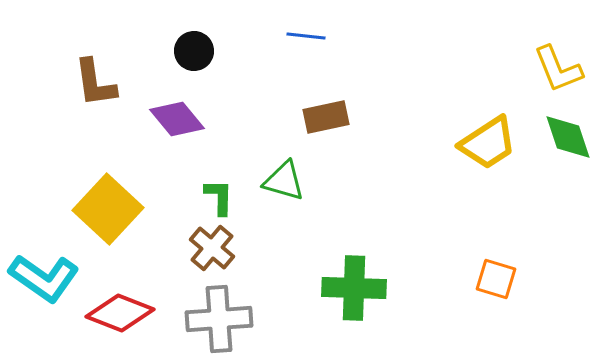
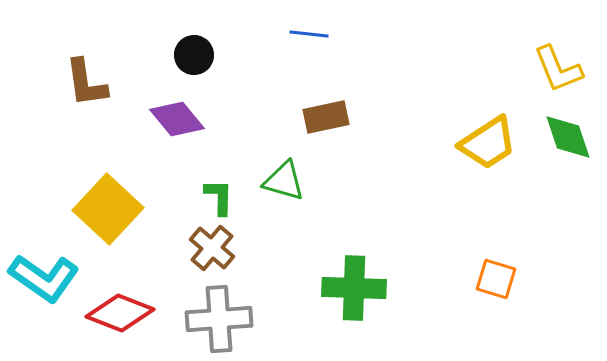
blue line: moved 3 px right, 2 px up
black circle: moved 4 px down
brown L-shape: moved 9 px left
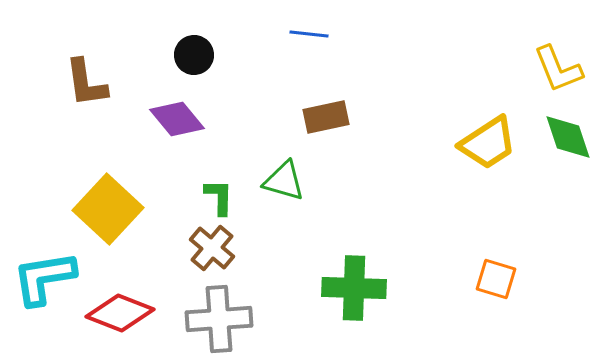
cyan L-shape: rotated 136 degrees clockwise
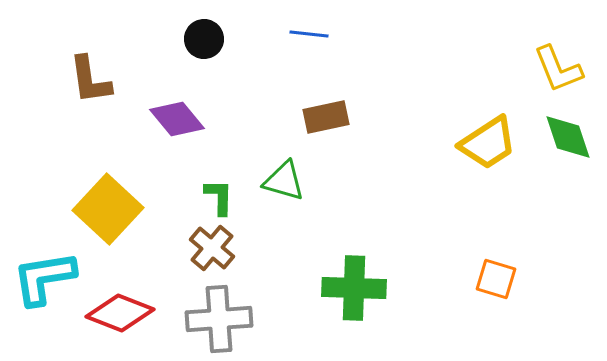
black circle: moved 10 px right, 16 px up
brown L-shape: moved 4 px right, 3 px up
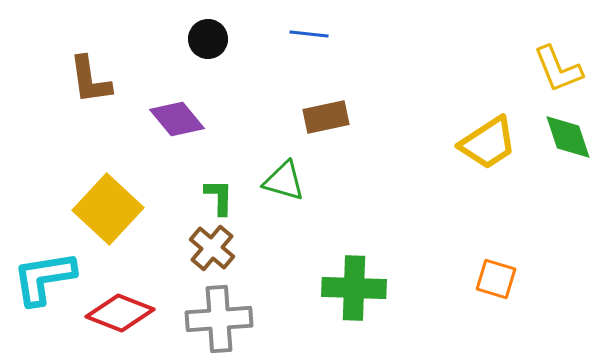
black circle: moved 4 px right
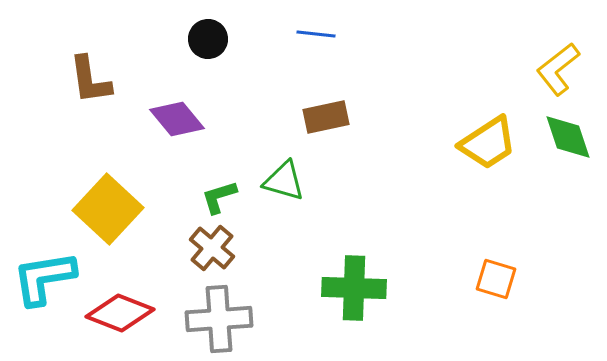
blue line: moved 7 px right
yellow L-shape: rotated 74 degrees clockwise
green L-shape: rotated 108 degrees counterclockwise
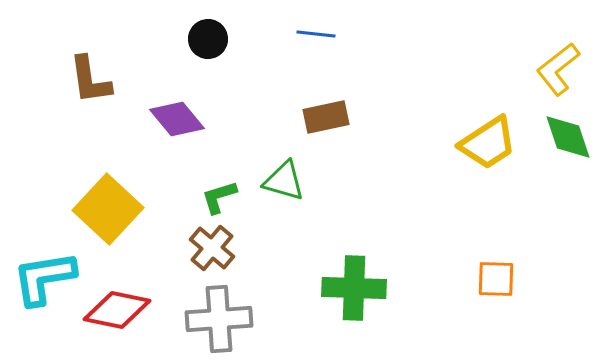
orange square: rotated 15 degrees counterclockwise
red diamond: moved 3 px left, 3 px up; rotated 10 degrees counterclockwise
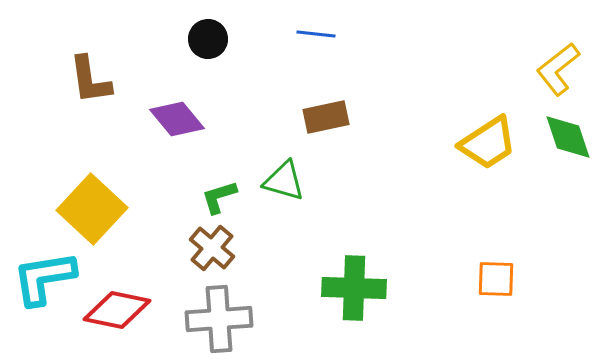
yellow square: moved 16 px left
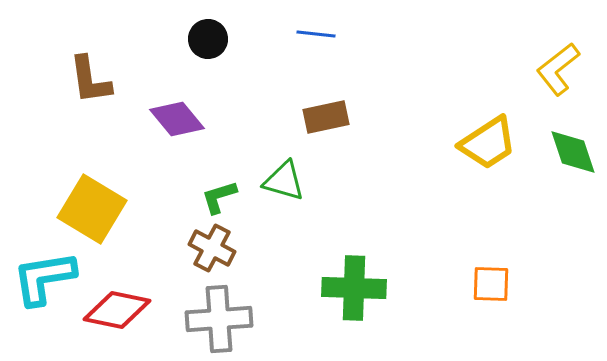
green diamond: moved 5 px right, 15 px down
yellow square: rotated 12 degrees counterclockwise
brown cross: rotated 12 degrees counterclockwise
orange square: moved 5 px left, 5 px down
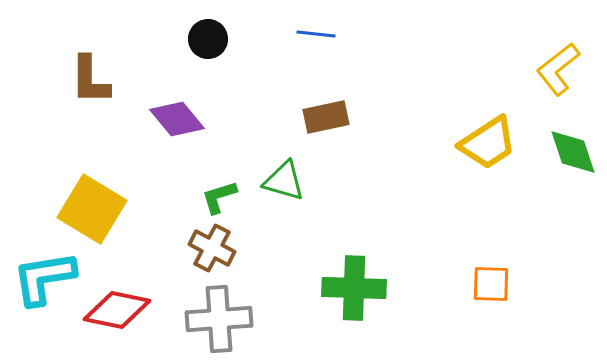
brown L-shape: rotated 8 degrees clockwise
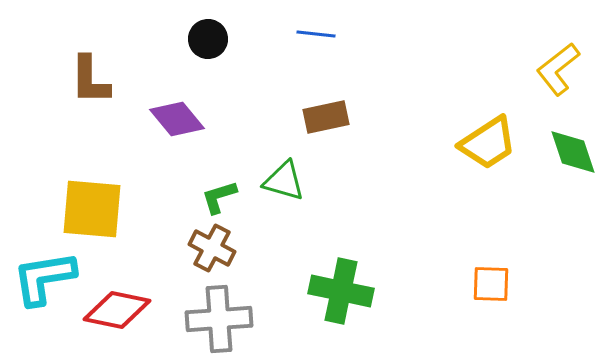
yellow square: rotated 26 degrees counterclockwise
green cross: moved 13 px left, 3 px down; rotated 10 degrees clockwise
